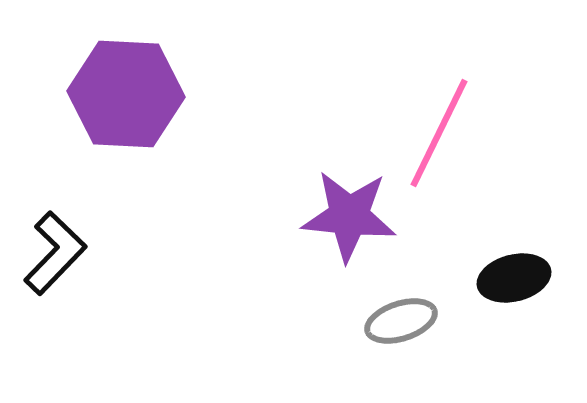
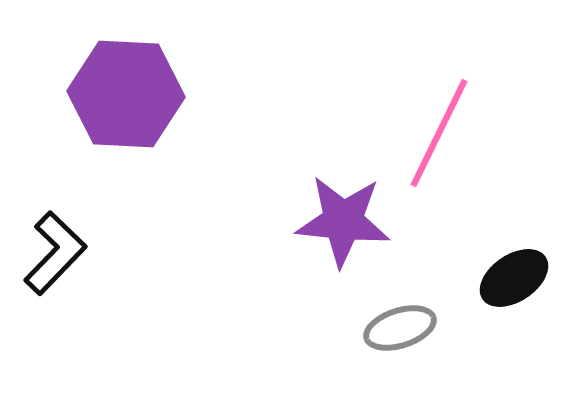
purple star: moved 6 px left, 5 px down
black ellipse: rotated 20 degrees counterclockwise
gray ellipse: moved 1 px left, 7 px down
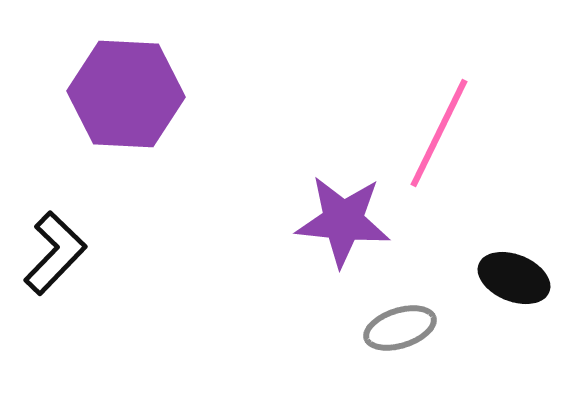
black ellipse: rotated 56 degrees clockwise
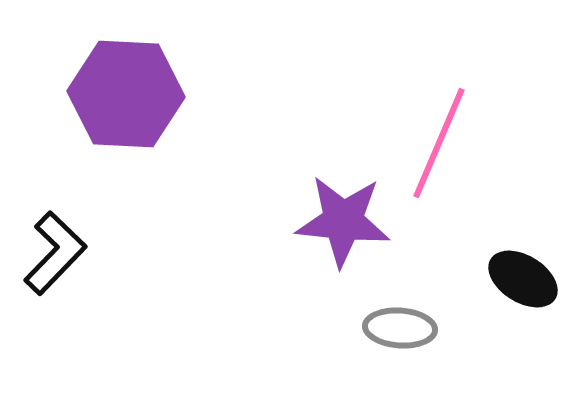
pink line: moved 10 px down; rotated 3 degrees counterclockwise
black ellipse: moved 9 px right, 1 px down; rotated 10 degrees clockwise
gray ellipse: rotated 22 degrees clockwise
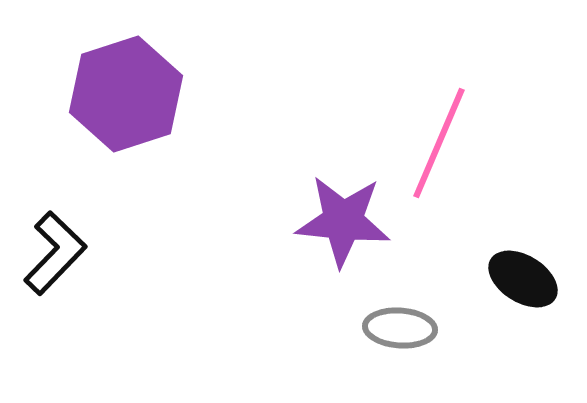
purple hexagon: rotated 21 degrees counterclockwise
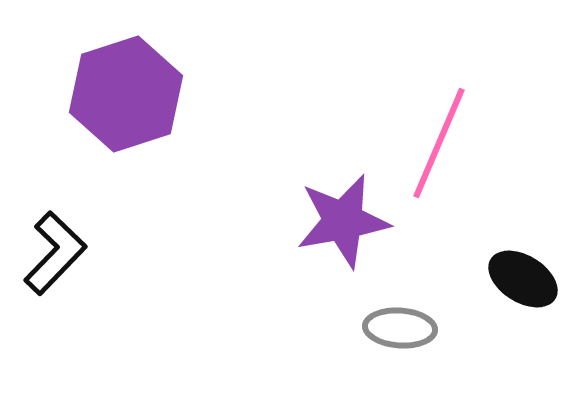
purple star: rotated 16 degrees counterclockwise
